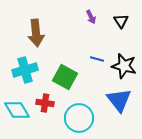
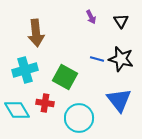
black star: moved 3 px left, 7 px up
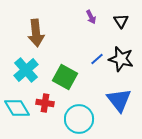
blue line: rotated 56 degrees counterclockwise
cyan cross: moved 1 px right; rotated 25 degrees counterclockwise
cyan diamond: moved 2 px up
cyan circle: moved 1 px down
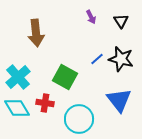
cyan cross: moved 8 px left, 7 px down
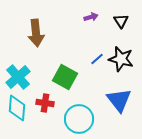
purple arrow: rotated 80 degrees counterclockwise
cyan diamond: rotated 36 degrees clockwise
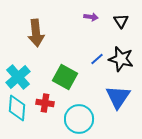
purple arrow: rotated 24 degrees clockwise
blue triangle: moved 1 px left, 3 px up; rotated 12 degrees clockwise
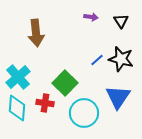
blue line: moved 1 px down
green square: moved 6 px down; rotated 15 degrees clockwise
cyan circle: moved 5 px right, 6 px up
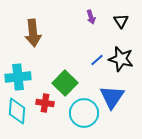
purple arrow: rotated 64 degrees clockwise
brown arrow: moved 3 px left
cyan cross: rotated 35 degrees clockwise
blue triangle: moved 6 px left
cyan diamond: moved 3 px down
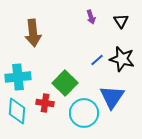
black star: moved 1 px right
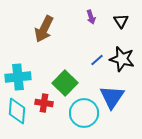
brown arrow: moved 11 px right, 4 px up; rotated 32 degrees clockwise
red cross: moved 1 px left
